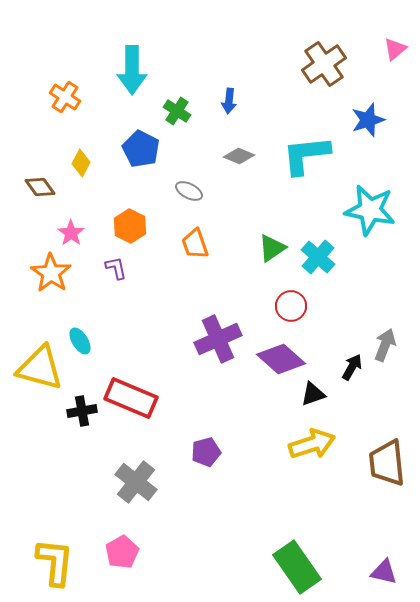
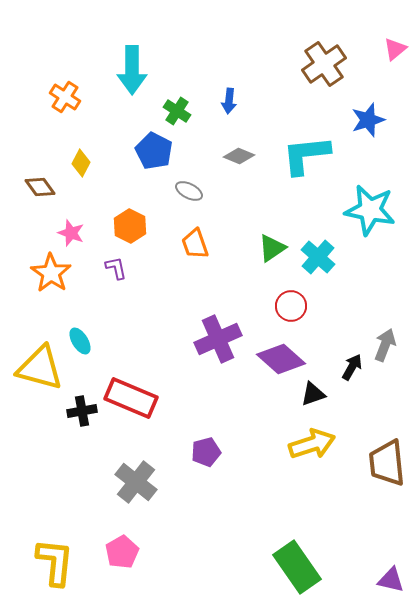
blue pentagon: moved 13 px right, 2 px down
pink star: rotated 16 degrees counterclockwise
purple triangle: moved 7 px right, 8 px down
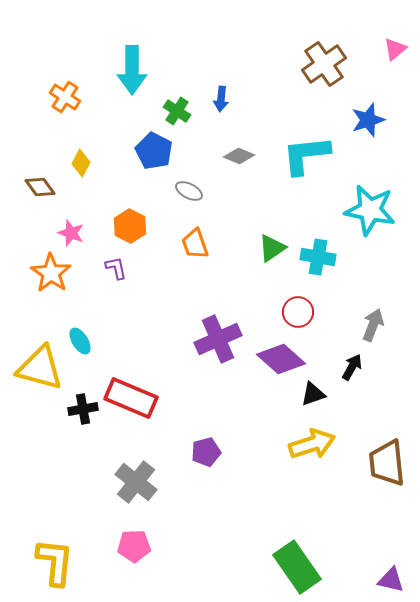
blue arrow: moved 8 px left, 2 px up
cyan cross: rotated 32 degrees counterclockwise
red circle: moved 7 px right, 6 px down
gray arrow: moved 12 px left, 20 px up
black cross: moved 1 px right, 2 px up
pink pentagon: moved 12 px right, 6 px up; rotated 28 degrees clockwise
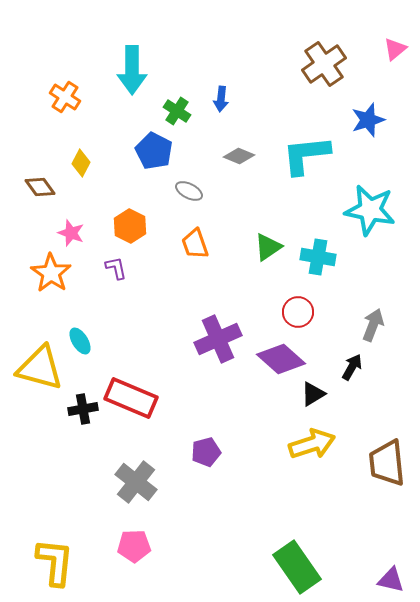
green triangle: moved 4 px left, 1 px up
black triangle: rotated 12 degrees counterclockwise
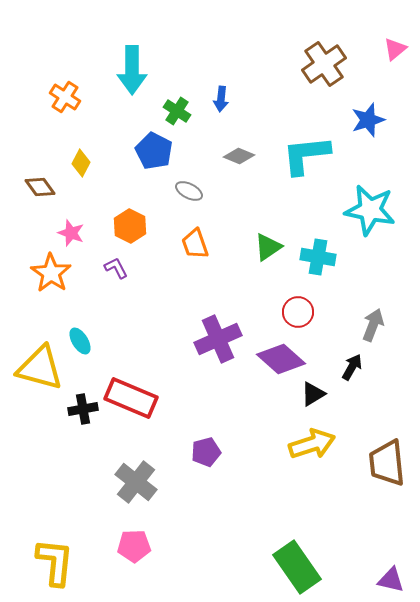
purple L-shape: rotated 15 degrees counterclockwise
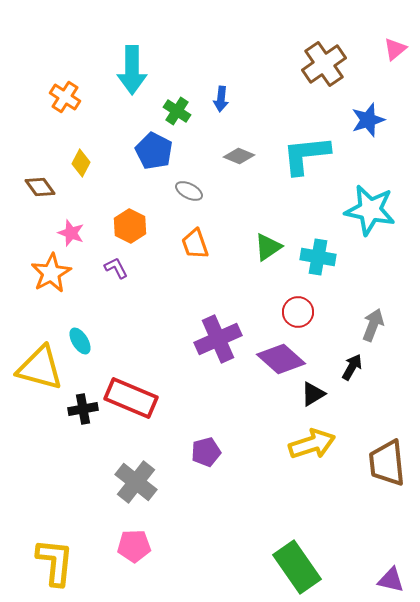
orange star: rotated 9 degrees clockwise
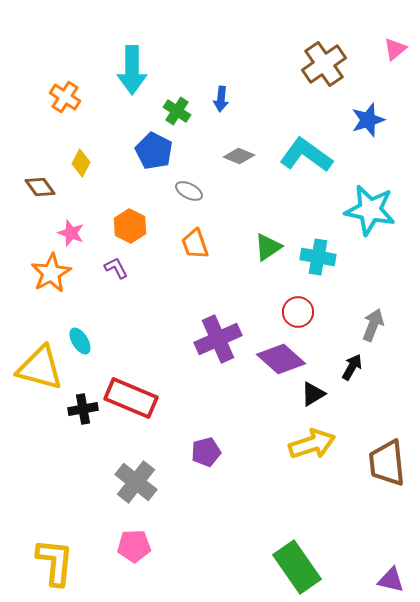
cyan L-shape: rotated 42 degrees clockwise
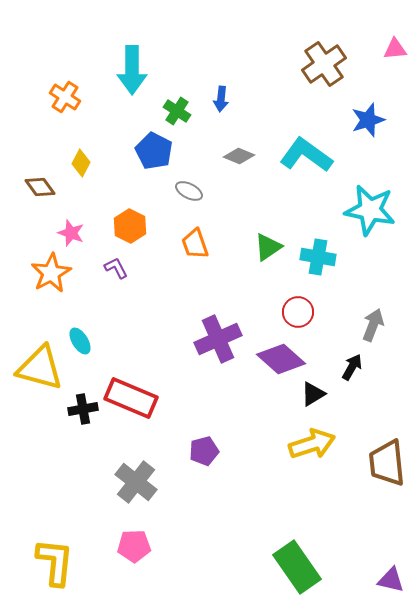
pink triangle: rotated 35 degrees clockwise
purple pentagon: moved 2 px left, 1 px up
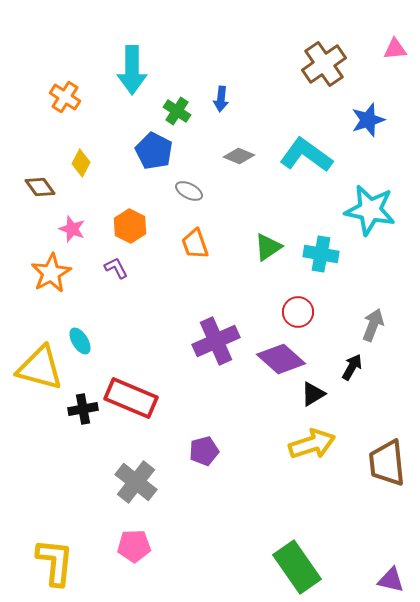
pink star: moved 1 px right, 4 px up
cyan cross: moved 3 px right, 3 px up
purple cross: moved 2 px left, 2 px down
